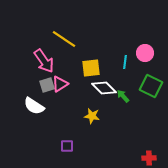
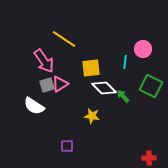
pink circle: moved 2 px left, 4 px up
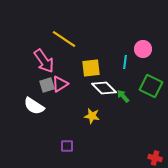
red cross: moved 6 px right; rotated 16 degrees clockwise
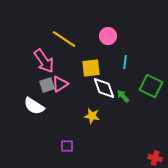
pink circle: moved 35 px left, 13 px up
white diamond: rotated 25 degrees clockwise
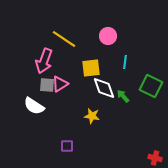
pink arrow: rotated 55 degrees clockwise
gray square: rotated 21 degrees clockwise
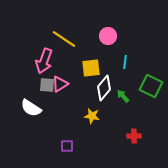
white diamond: rotated 60 degrees clockwise
white semicircle: moved 3 px left, 2 px down
red cross: moved 21 px left, 22 px up; rotated 16 degrees counterclockwise
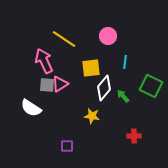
pink arrow: rotated 135 degrees clockwise
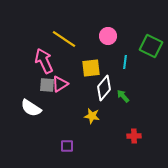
green square: moved 40 px up
